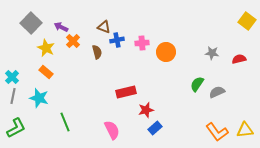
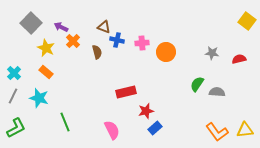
blue cross: rotated 24 degrees clockwise
cyan cross: moved 2 px right, 4 px up
gray semicircle: rotated 28 degrees clockwise
gray line: rotated 14 degrees clockwise
red star: moved 1 px down
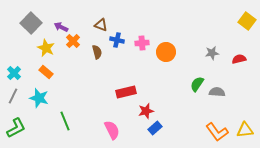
brown triangle: moved 3 px left, 2 px up
gray star: rotated 16 degrees counterclockwise
green line: moved 1 px up
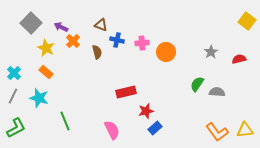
gray star: moved 1 px left, 1 px up; rotated 24 degrees counterclockwise
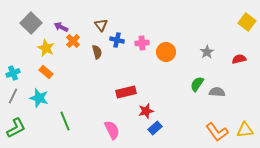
yellow square: moved 1 px down
brown triangle: rotated 32 degrees clockwise
gray star: moved 4 px left
cyan cross: moved 1 px left; rotated 24 degrees clockwise
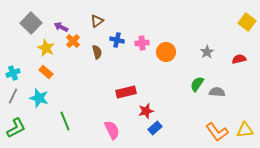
brown triangle: moved 4 px left, 4 px up; rotated 32 degrees clockwise
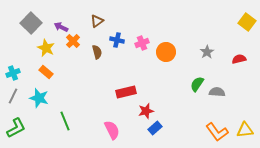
pink cross: rotated 16 degrees counterclockwise
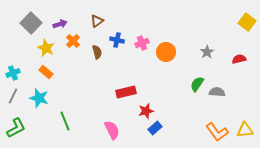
purple arrow: moved 1 px left, 3 px up; rotated 136 degrees clockwise
